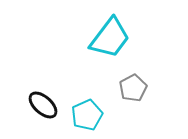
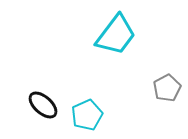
cyan trapezoid: moved 6 px right, 3 px up
gray pentagon: moved 34 px right
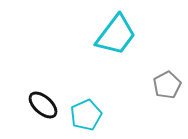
gray pentagon: moved 3 px up
cyan pentagon: moved 1 px left
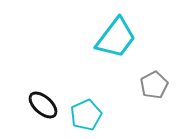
cyan trapezoid: moved 3 px down
gray pentagon: moved 13 px left
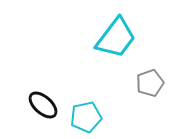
gray pentagon: moved 4 px left, 2 px up; rotated 8 degrees clockwise
cyan pentagon: moved 2 px down; rotated 12 degrees clockwise
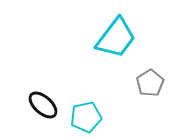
gray pentagon: rotated 12 degrees counterclockwise
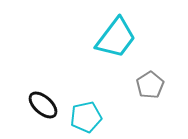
gray pentagon: moved 2 px down
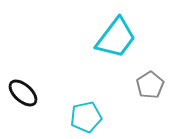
black ellipse: moved 20 px left, 12 px up
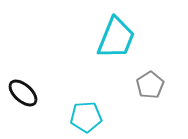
cyan trapezoid: rotated 15 degrees counterclockwise
cyan pentagon: rotated 8 degrees clockwise
